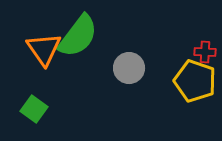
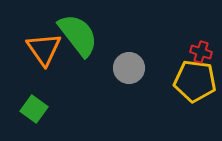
green semicircle: moved 1 px up; rotated 75 degrees counterclockwise
red cross: moved 4 px left; rotated 15 degrees clockwise
yellow pentagon: rotated 12 degrees counterclockwise
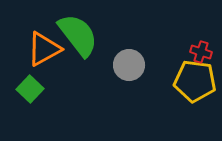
orange triangle: rotated 36 degrees clockwise
gray circle: moved 3 px up
green square: moved 4 px left, 20 px up; rotated 8 degrees clockwise
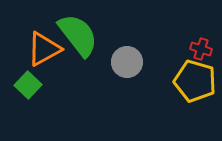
red cross: moved 3 px up
gray circle: moved 2 px left, 3 px up
yellow pentagon: rotated 9 degrees clockwise
green square: moved 2 px left, 4 px up
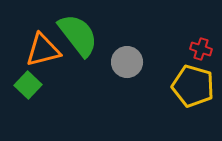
orange triangle: moved 1 px left, 1 px down; rotated 15 degrees clockwise
yellow pentagon: moved 2 px left, 5 px down
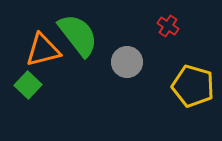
red cross: moved 33 px left, 23 px up; rotated 15 degrees clockwise
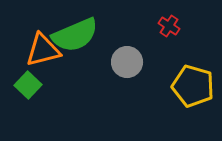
red cross: moved 1 px right
green semicircle: moved 3 px left; rotated 105 degrees clockwise
